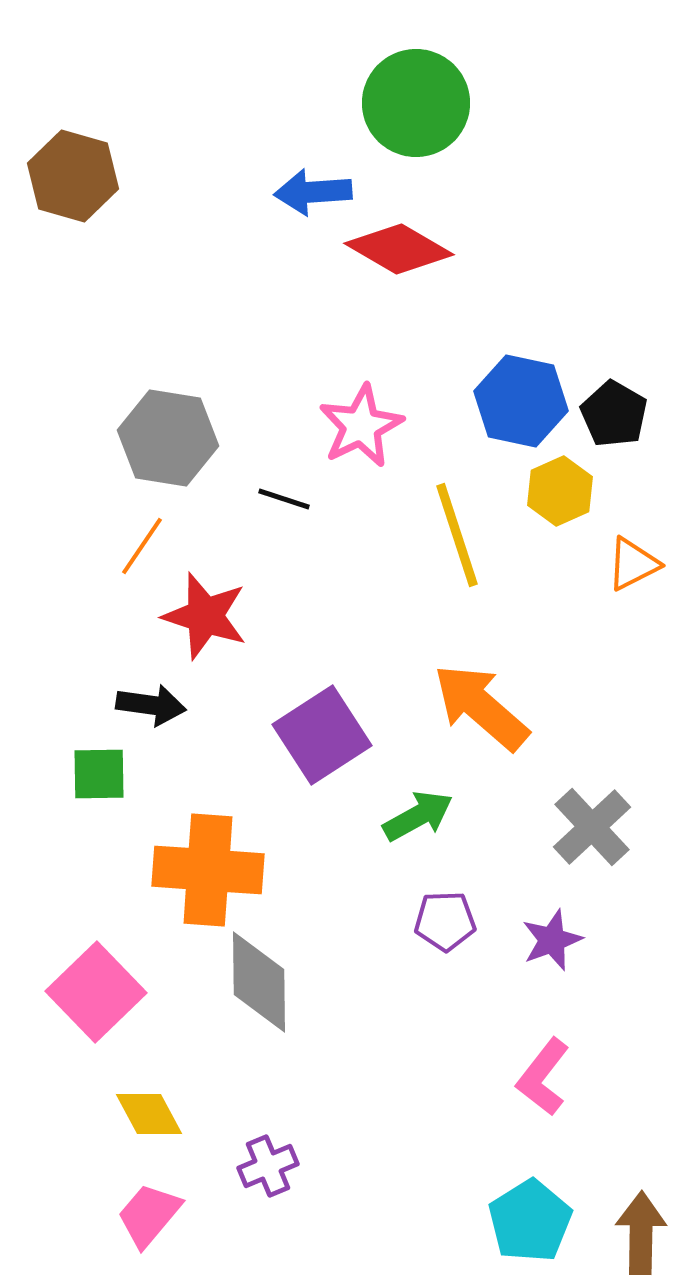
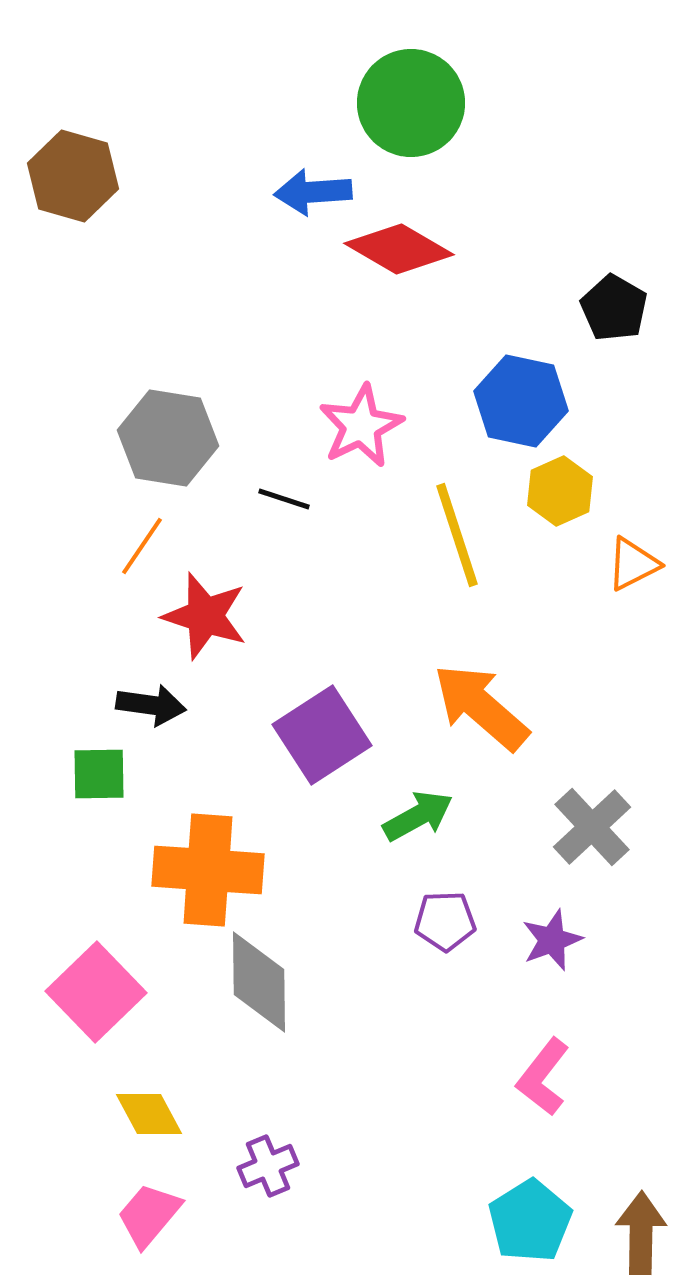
green circle: moved 5 px left
black pentagon: moved 106 px up
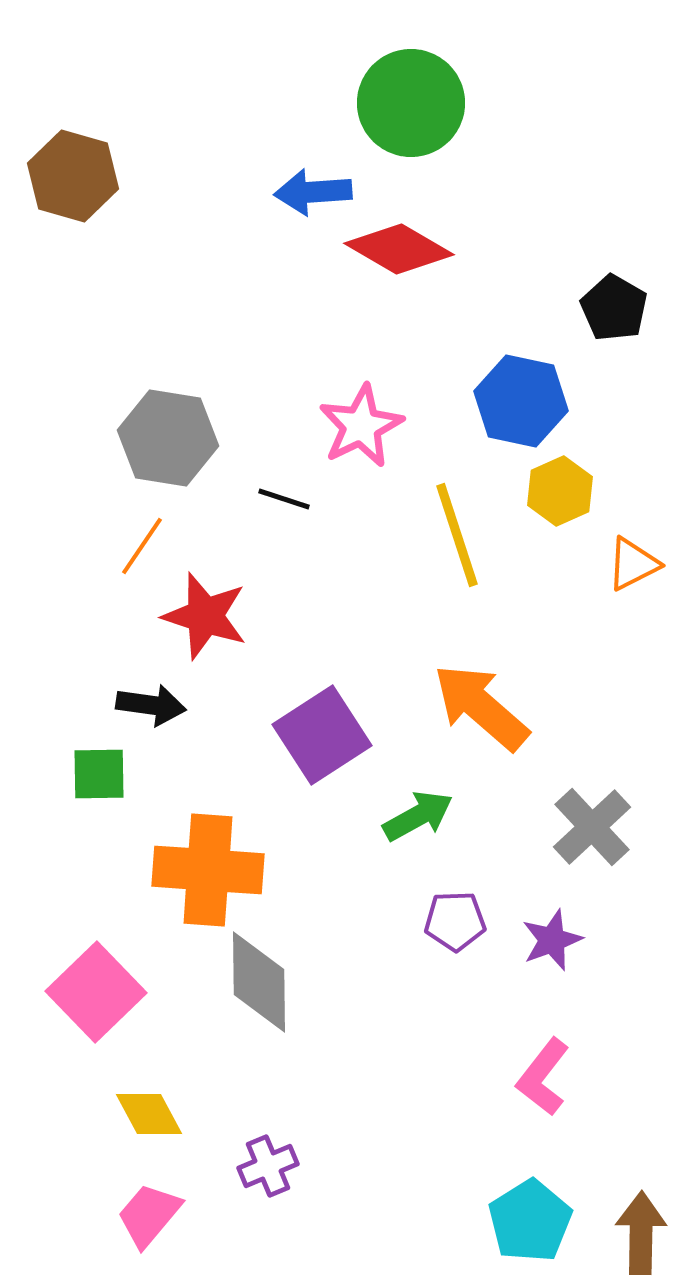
purple pentagon: moved 10 px right
